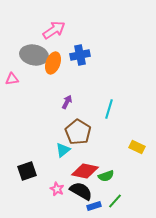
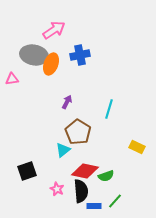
orange ellipse: moved 2 px left, 1 px down
black semicircle: rotated 55 degrees clockwise
blue rectangle: rotated 16 degrees clockwise
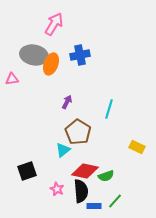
pink arrow: moved 6 px up; rotated 25 degrees counterclockwise
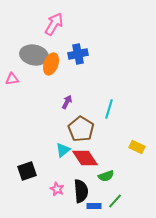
blue cross: moved 2 px left, 1 px up
brown pentagon: moved 3 px right, 3 px up
red diamond: moved 13 px up; rotated 44 degrees clockwise
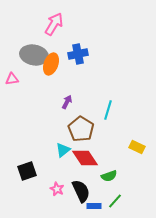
cyan line: moved 1 px left, 1 px down
green semicircle: moved 3 px right
black semicircle: rotated 20 degrees counterclockwise
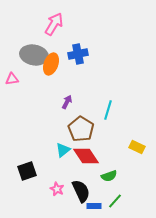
red diamond: moved 1 px right, 2 px up
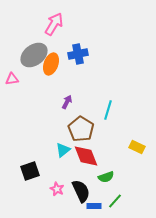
gray ellipse: rotated 48 degrees counterclockwise
red diamond: rotated 12 degrees clockwise
black square: moved 3 px right
green semicircle: moved 3 px left, 1 px down
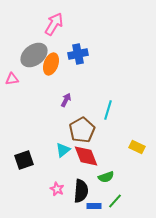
purple arrow: moved 1 px left, 2 px up
brown pentagon: moved 1 px right, 1 px down; rotated 10 degrees clockwise
black square: moved 6 px left, 11 px up
black semicircle: rotated 30 degrees clockwise
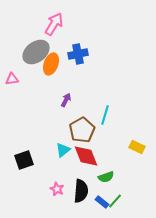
gray ellipse: moved 2 px right, 3 px up
cyan line: moved 3 px left, 5 px down
blue rectangle: moved 8 px right, 4 px up; rotated 40 degrees clockwise
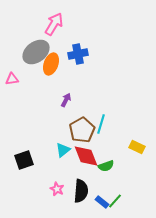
cyan line: moved 4 px left, 9 px down
green semicircle: moved 11 px up
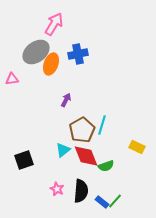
cyan line: moved 1 px right, 1 px down
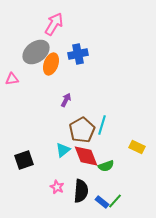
pink star: moved 2 px up
